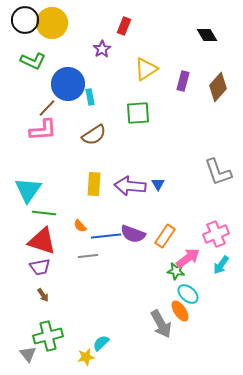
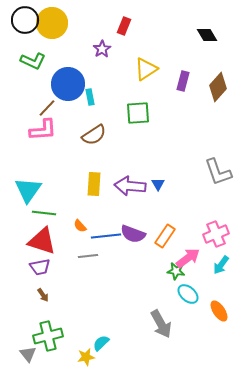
orange ellipse: moved 39 px right
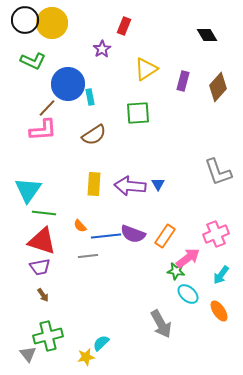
cyan arrow: moved 10 px down
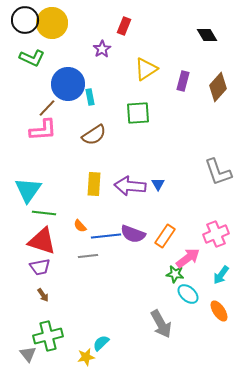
green L-shape: moved 1 px left, 3 px up
green star: moved 1 px left, 3 px down
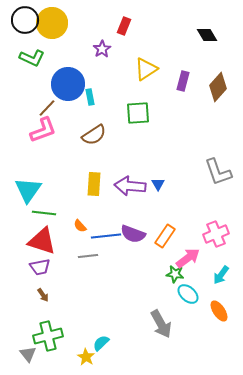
pink L-shape: rotated 16 degrees counterclockwise
yellow star: rotated 30 degrees counterclockwise
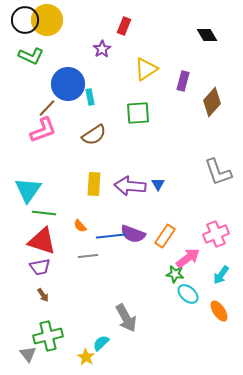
yellow circle: moved 5 px left, 3 px up
green L-shape: moved 1 px left, 2 px up
brown diamond: moved 6 px left, 15 px down
blue line: moved 5 px right
gray arrow: moved 35 px left, 6 px up
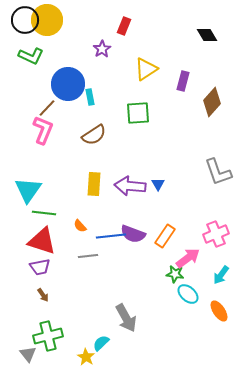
pink L-shape: rotated 48 degrees counterclockwise
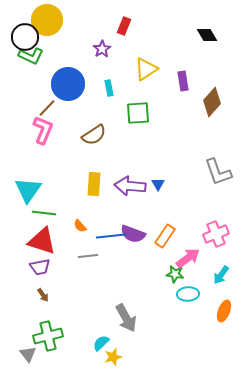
black circle: moved 17 px down
purple rectangle: rotated 24 degrees counterclockwise
cyan rectangle: moved 19 px right, 9 px up
cyan ellipse: rotated 45 degrees counterclockwise
orange ellipse: moved 5 px right; rotated 55 degrees clockwise
yellow star: moved 27 px right; rotated 24 degrees clockwise
